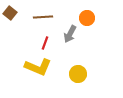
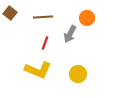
yellow L-shape: moved 3 px down
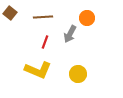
red line: moved 1 px up
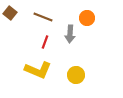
brown line: rotated 24 degrees clockwise
gray arrow: rotated 24 degrees counterclockwise
yellow circle: moved 2 px left, 1 px down
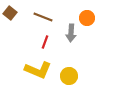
gray arrow: moved 1 px right, 1 px up
yellow circle: moved 7 px left, 1 px down
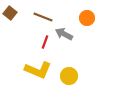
gray arrow: moved 7 px left, 1 px down; rotated 114 degrees clockwise
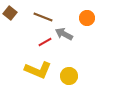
red line: rotated 40 degrees clockwise
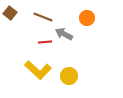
red line: rotated 24 degrees clockwise
yellow L-shape: rotated 20 degrees clockwise
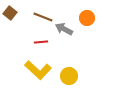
gray arrow: moved 5 px up
red line: moved 4 px left
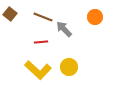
brown square: moved 1 px down
orange circle: moved 8 px right, 1 px up
gray arrow: rotated 18 degrees clockwise
yellow circle: moved 9 px up
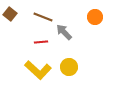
gray arrow: moved 3 px down
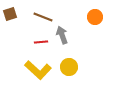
brown square: rotated 32 degrees clockwise
gray arrow: moved 2 px left, 3 px down; rotated 24 degrees clockwise
